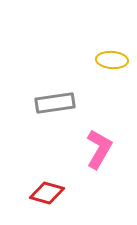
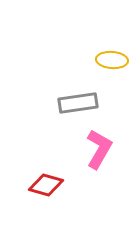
gray rectangle: moved 23 px right
red diamond: moved 1 px left, 8 px up
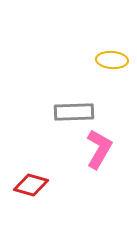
gray rectangle: moved 4 px left, 9 px down; rotated 6 degrees clockwise
red diamond: moved 15 px left
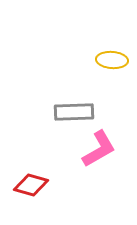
pink L-shape: rotated 30 degrees clockwise
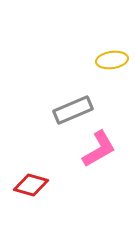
yellow ellipse: rotated 12 degrees counterclockwise
gray rectangle: moved 1 px left, 2 px up; rotated 21 degrees counterclockwise
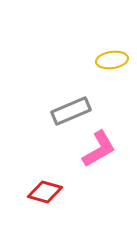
gray rectangle: moved 2 px left, 1 px down
red diamond: moved 14 px right, 7 px down
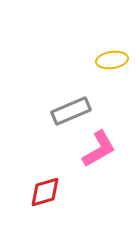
red diamond: rotated 32 degrees counterclockwise
